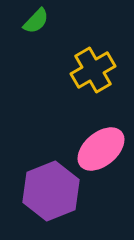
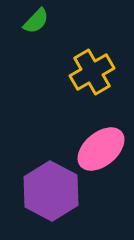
yellow cross: moved 1 px left, 2 px down
purple hexagon: rotated 10 degrees counterclockwise
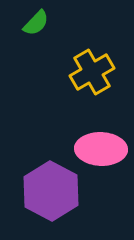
green semicircle: moved 2 px down
pink ellipse: rotated 42 degrees clockwise
